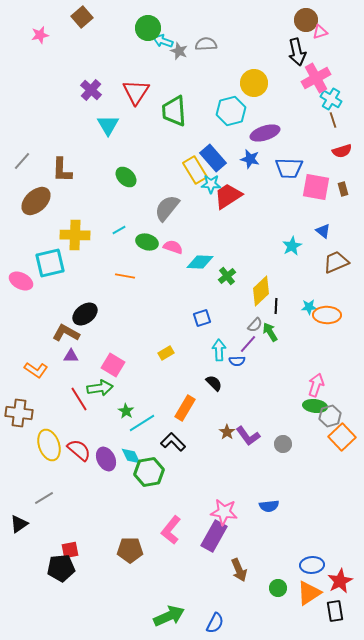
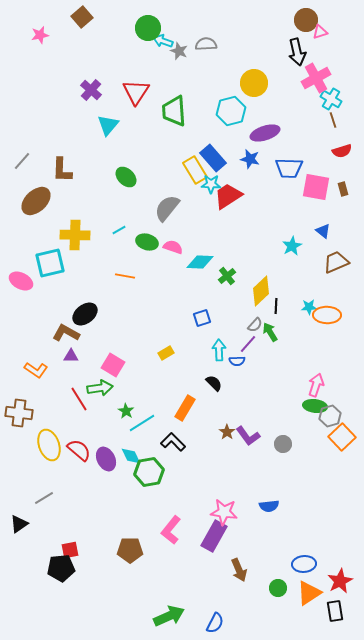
cyan triangle at (108, 125): rotated 10 degrees clockwise
blue ellipse at (312, 565): moved 8 px left, 1 px up
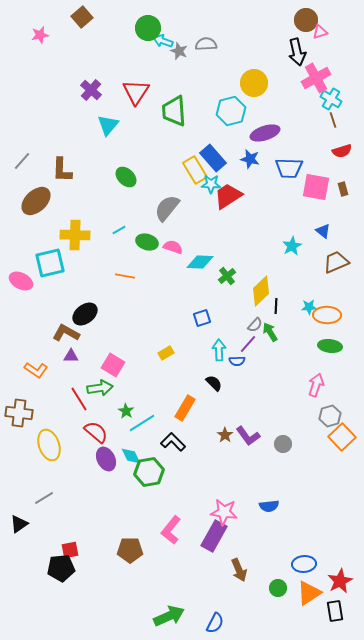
green ellipse at (315, 406): moved 15 px right, 60 px up
brown star at (227, 432): moved 2 px left, 3 px down
red semicircle at (79, 450): moved 17 px right, 18 px up
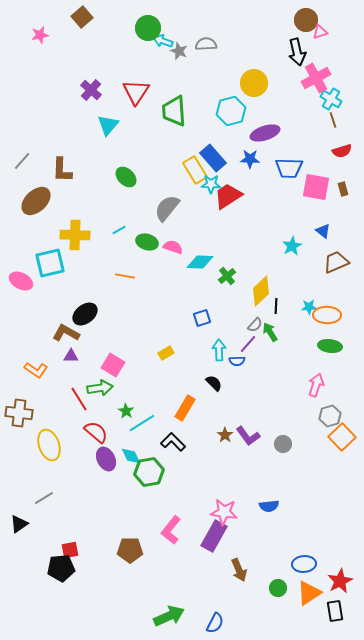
blue star at (250, 159): rotated 12 degrees counterclockwise
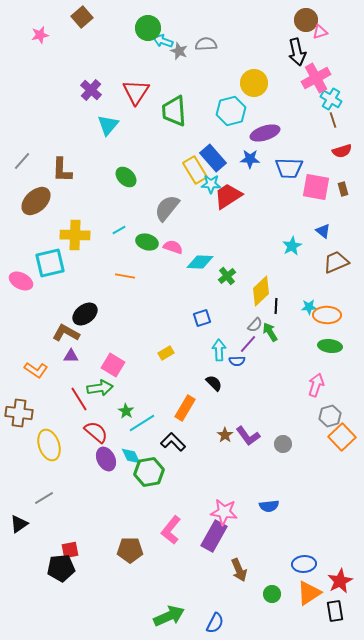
green circle at (278, 588): moved 6 px left, 6 px down
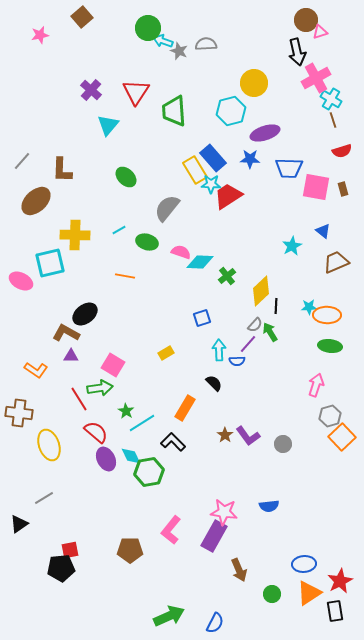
pink semicircle at (173, 247): moved 8 px right, 5 px down
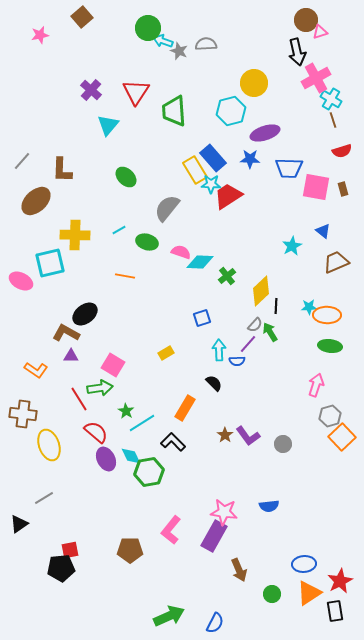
brown cross at (19, 413): moved 4 px right, 1 px down
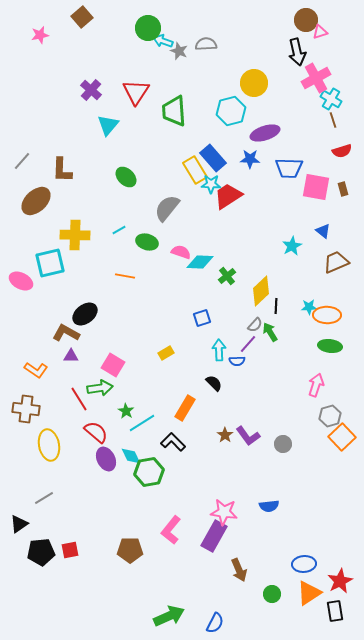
brown cross at (23, 414): moved 3 px right, 5 px up
yellow ellipse at (49, 445): rotated 8 degrees clockwise
black pentagon at (61, 568): moved 20 px left, 16 px up
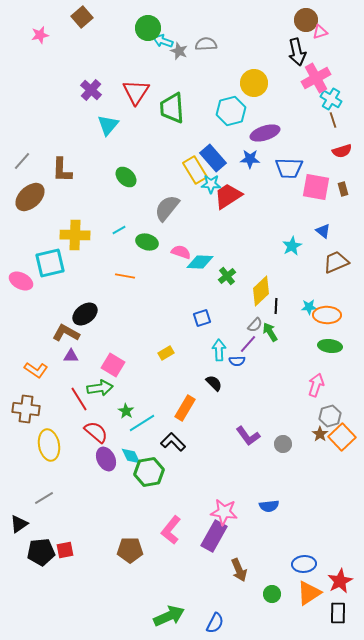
green trapezoid at (174, 111): moved 2 px left, 3 px up
brown ellipse at (36, 201): moved 6 px left, 4 px up
brown star at (225, 435): moved 95 px right, 1 px up
red square at (70, 550): moved 5 px left
black rectangle at (335, 611): moved 3 px right, 2 px down; rotated 10 degrees clockwise
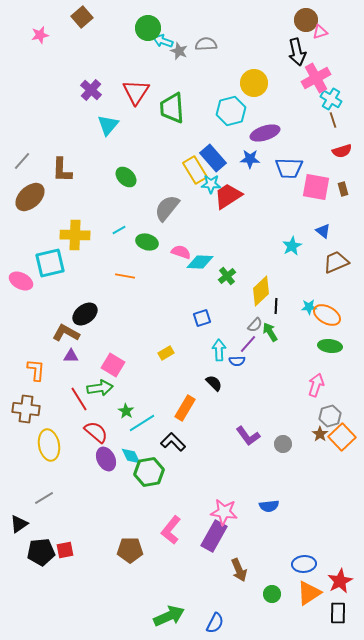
orange ellipse at (327, 315): rotated 28 degrees clockwise
orange L-shape at (36, 370): rotated 120 degrees counterclockwise
